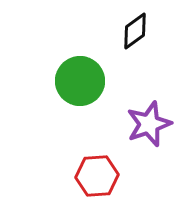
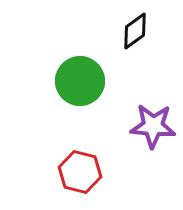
purple star: moved 4 px right, 2 px down; rotated 24 degrees clockwise
red hexagon: moved 17 px left, 4 px up; rotated 18 degrees clockwise
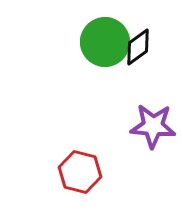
black diamond: moved 3 px right, 16 px down
green circle: moved 25 px right, 39 px up
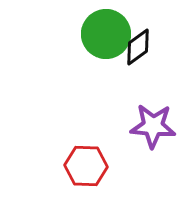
green circle: moved 1 px right, 8 px up
red hexagon: moved 6 px right, 6 px up; rotated 12 degrees counterclockwise
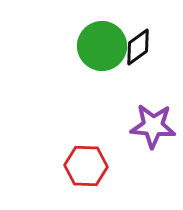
green circle: moved 4 px left, 12 px down
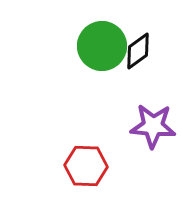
black diamond: moved 4 px down
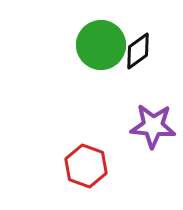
green circle: moved 1 px left, 1 px up
red hexagon: rotated 18 degrees clockwise
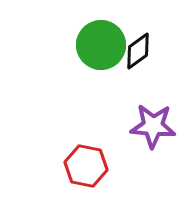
red hexagon: rotated 9 degrees counterclockwise
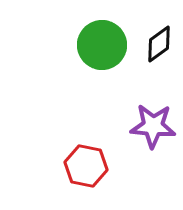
green circle: moved 1 px right
black diamond: moved 21 px right, 7 px up
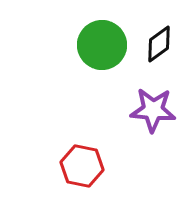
purple star: moved 16 px up
red hexagon: moved 4 px left
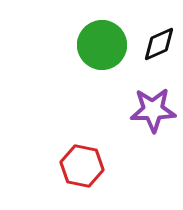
black diamond: rotated 12 degrees clockwise
purple star: rotated 6 degrees counterclockwise
